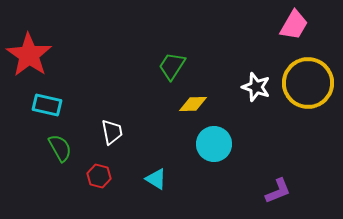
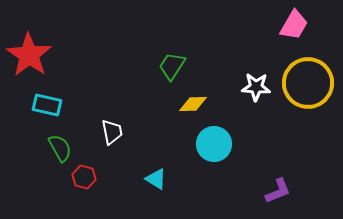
white star: rotated 16 degrees counterclockwise
red hexagon: moved 15 px left, 1 px down
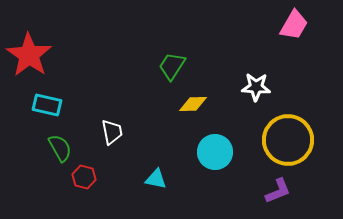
yellow circle: moved 20 px left, 57 px down
cyan circle: moved 1 px right, 8 px down
cyan triangle: rotated 20 degrees counterclockwise
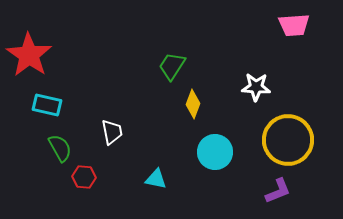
pink trapezoid: rotated 56 degrees clockwise
yellow diamond: rotated 68 degrees counterclockwise
red hexagon: rotated 10 degrees counterclockwise
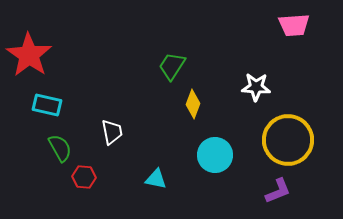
cyan circle: moved 3 px down
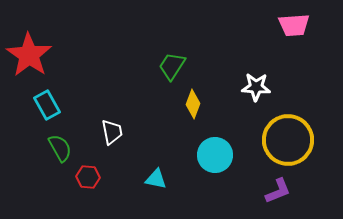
cyan rectangle: rotated 48 degrees clockwise
red hexagon: moved 4 px right
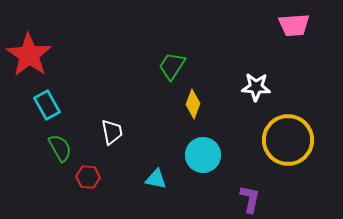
cyan circle: moved 12 px left
purple L-shape: moved 28 px left, 8 px down; rotated 56 degrees counterclockwise
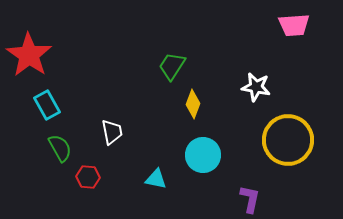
white star: rotated 8 degrees clockwise
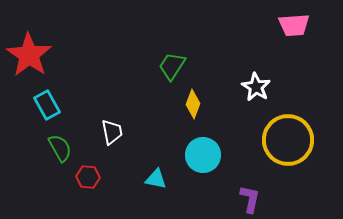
white star: rotated 20 degrees clockwise
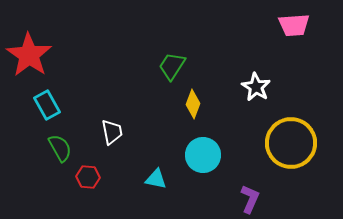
yellow circle: moved 3 px right, 3 px down
purple L-shape: rotated 12 degrees clockwise
